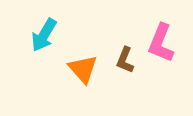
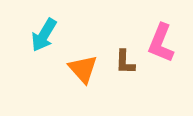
brown L-shape: moved 2 px down; rotated 20 degrees counterclockwise
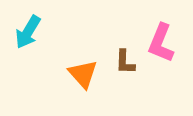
cyan arrow: moved 16 px left, 3 px up
orange triangle: moved 5 px down
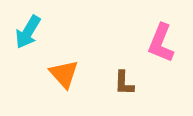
brown L-shape: moved 1 px left, 21 px down
orange triangle: moved 19 px left
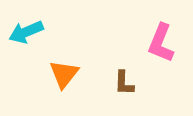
cyan arrow: moved 2 px left; rotated 36 degrees clockwise
orange triangle: rotated 20 degrees clockwise
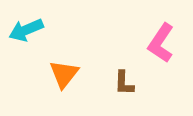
cyan arrow: moved 2 px up
pink L-shape: rotated 12 degrees clockwise
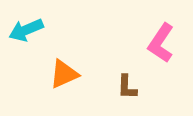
orange triangle: rotated 28 degrees clockwise
brown L-shape: moved 3 px right, 4 px down
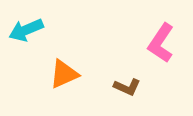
brown L-shape: rotated 68 degrees counterclockwise
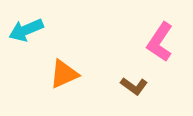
pink L-shape: moved 1 px left, 1 px up
brown L-shape: moved 7 px right, 1 px up; rotated 12 degrees clockwise
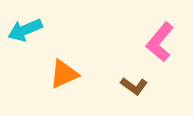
cyan arrow: moved 1 px left
pink L-shape: rotated 6 degrees clockwise
